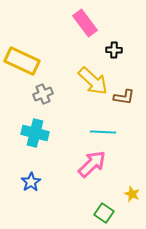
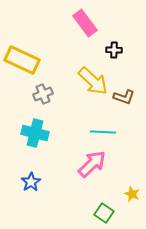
yellow rectangle: moved 1 px up
brown L-shape: rotated 10 degrees clockwise
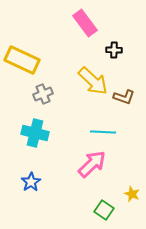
green square: moved 3 px up
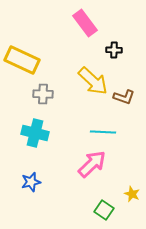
gray cross: rotated 24 degrees clockwise
blue star: rotated 18 degrees clockwise
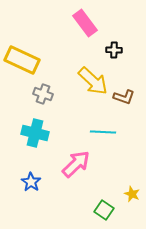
gray cross: rotated 18 degrees clockwise
pink arrow: moved 16 px left
blue star: rotated 24 degrees counterclockwise
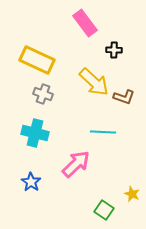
yellow rectangle: moved 15 px right
yellow arrow: moved 1 px right, 1 px down
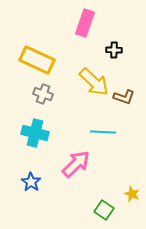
pink rectangle: rotated 56 degrees clockwise
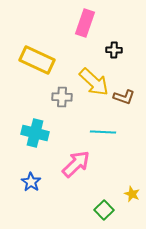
gray cross: moved 19 px right, 3 px down; rotated 18 degrees counterclockwise
green square: rotated 12 degrees clockwise
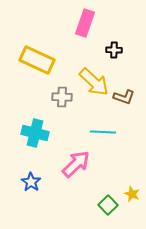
green square: moved 4 px right, 5 px up
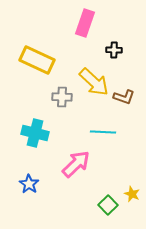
blue star: moved 2 px left, 2 px down
